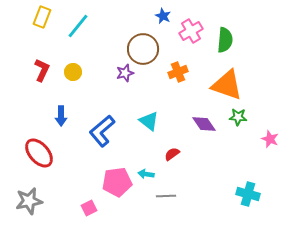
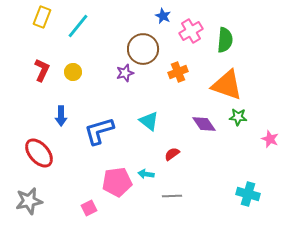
blue L-shape: moved 3 px left; rotated 24 degrees clockwise
gray line: moved 6 px right
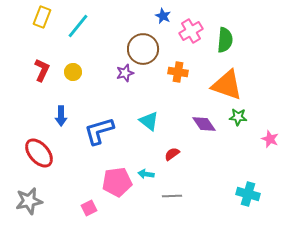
orange cross: rotated 30 degrees clockwise
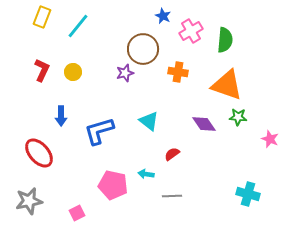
pink pentagon: moved 4 px left, 3 px down; rotated 20 degrees clockwise
pink square: moved 12 px left, 5 px down
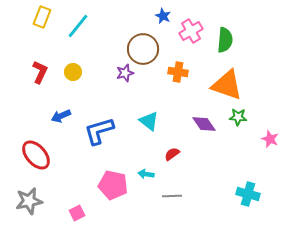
red L-shape: moved 2 px left, 2 px down
blue arrow: rotated 66 degrees clockwise
red ellipse: moved 3 px left, 2 px down
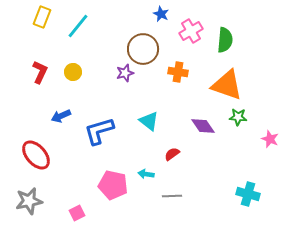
blue star: moved 2 px left, 2 px up
purple diamond: moved 1 px left, 2 px down
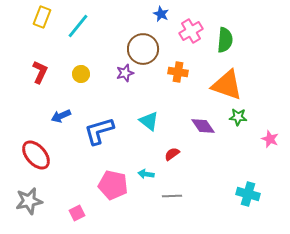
yellow circle: moved 8 px right, 2 px down
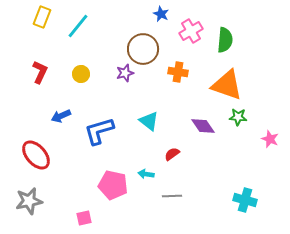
cyan cross: moved 3 px left, 6 px down
pink square: moved 7 px right, 5 px down; rotated 14 degrees clockwise
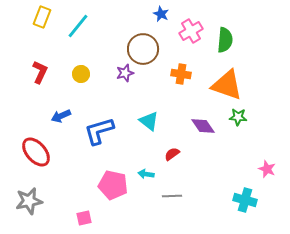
orange cross: moved 3 px right, 2 px down
pink star: moved 3 px left, 30 px down
red ellipse: moved 3 px up
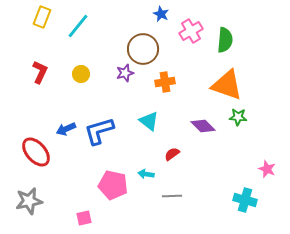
orange cross: moved 16 px left, 8 px down; rotated 18 degrees counterclockwise
blue arrow: moved 5 px right, 13 px down
purple diamond: rotated 10 degrees counterclockwise
